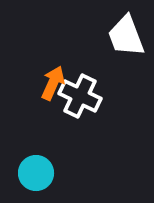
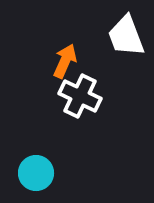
orange arrow: moved 12 px right, 22 px up
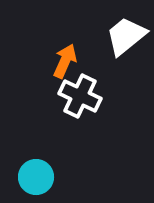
white trapezoid: rotated 72 degrees clockwise
cyan circle: moved 4 px down
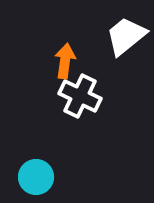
orange arrow: rotated 16 degrees counterclockwise
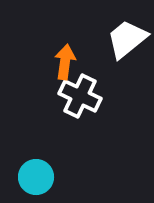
white trapezoid: moved 1 px right, 3 px down
orange arrow: moved 1 px down
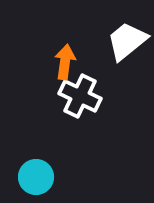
white trapezoid: moved 2 px down
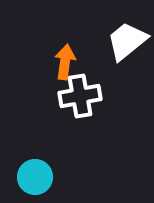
white cross: rotated 36 degrees counterclockwise
cyan circle: moved 1 px left
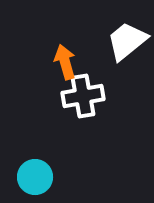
orange arrow: rotated 24 degrees counterclockwise
white cross: moved 3 px right
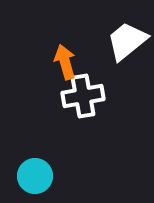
cyan circle: moved 1 px up
